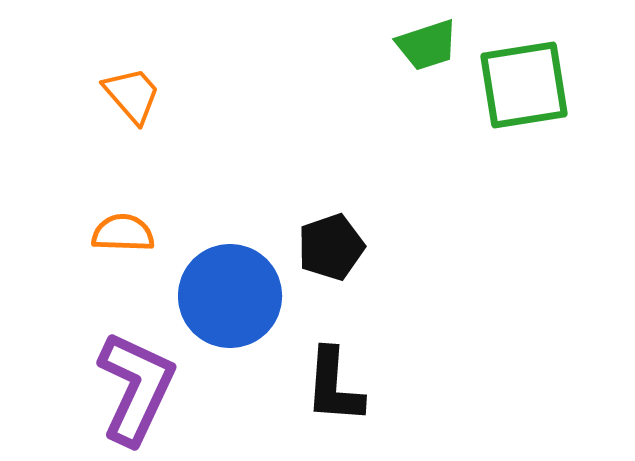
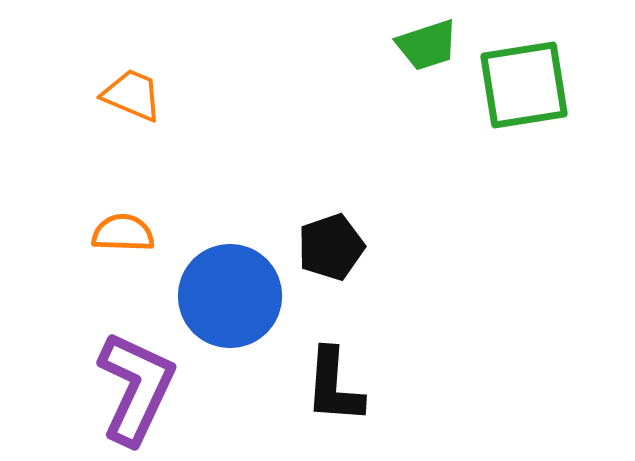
orange trapezoid: rotated 26 degrees counterclockwise
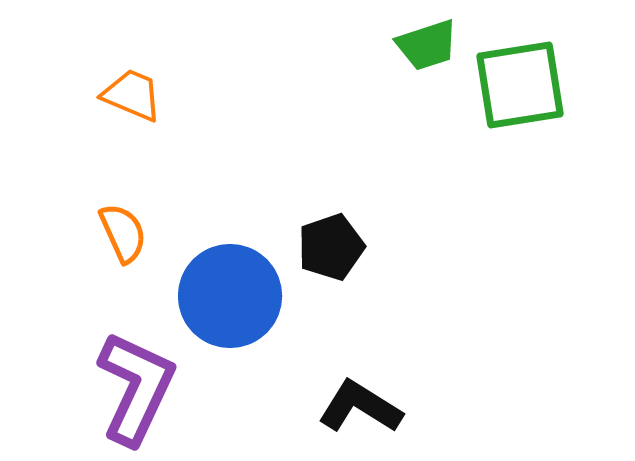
green square: moved 4 px left
orange semicircle: rotated 64 degrees clockwise
black L-shape: moved 26 px right, 21 px down; rotated 118 degrees clockwise
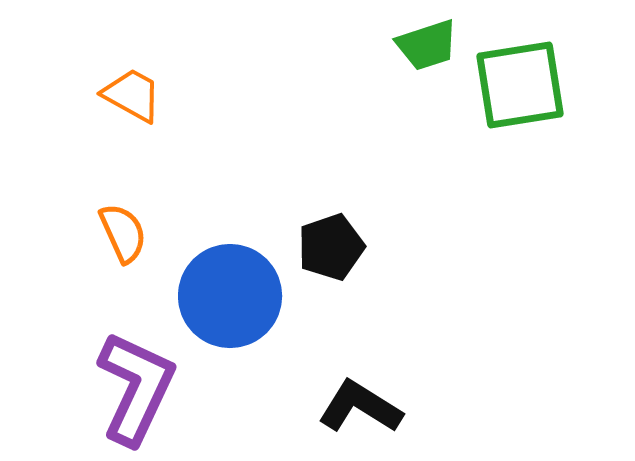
orange trapezoid: rotated 6 degrees clockwise
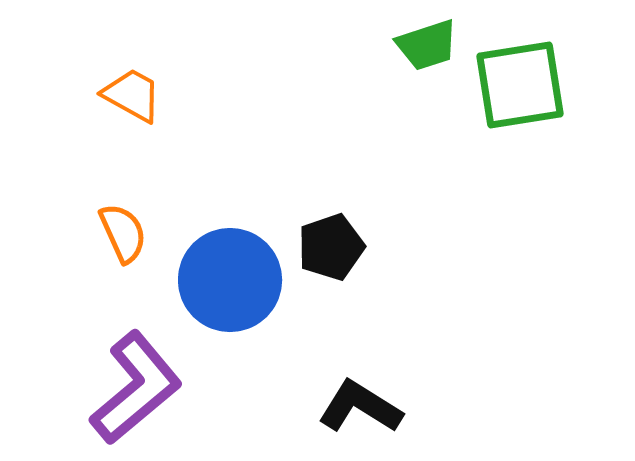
blue circle: moved 16 px up
purple L-shape: rotated 25 degrees clockwise
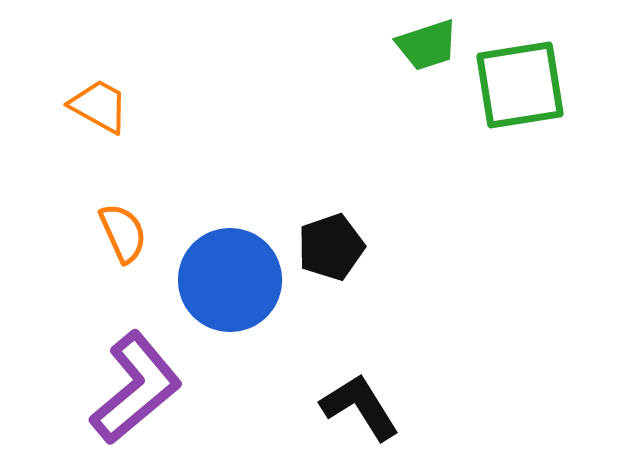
orange trapezoid: moved 33 px left, 11 px down
black L-shape: rotated 26 degrees clockwise
